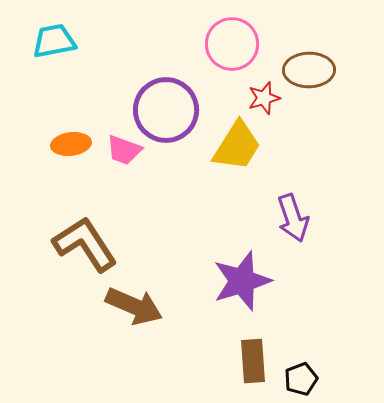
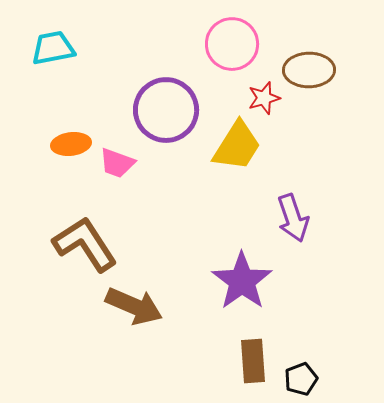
cyan trapezoid: moved 1 px left, 7 px down
pink trapezoid: moved 7 px left, 13 px down
purple star: rotated 18 degrees counterclockwise
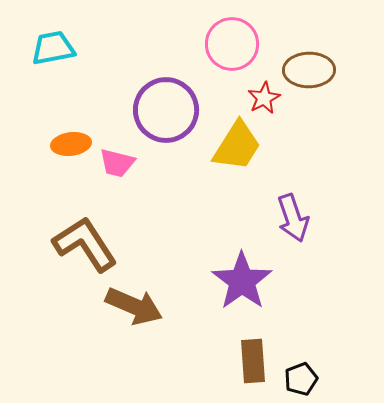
red star: rotated 12 degrees counterclockwise
pink trapezoid: rotated 6 degrees counterclockwise
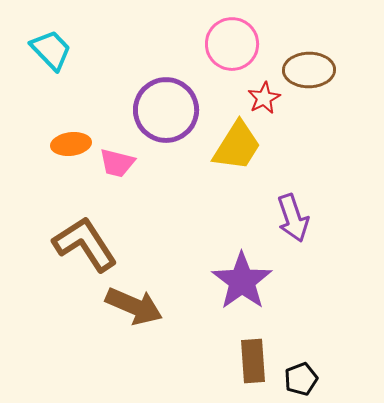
cyan trapezoid: moved 2 px left, 2 px down; rotated 57 degrees clockwise
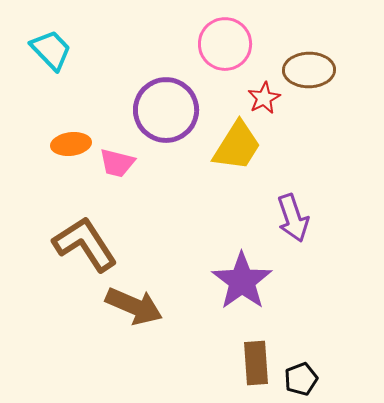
pink circle: moved 7 px left
brown rectangle: moved 3 px right, 2 px down
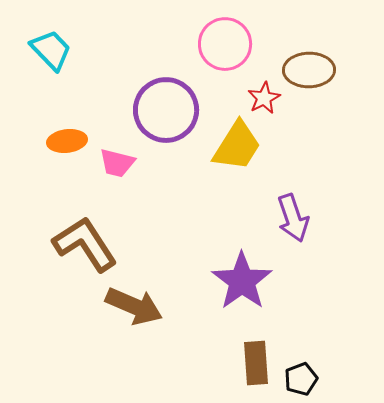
orange ellipse: moved 4 px left, 3 px up
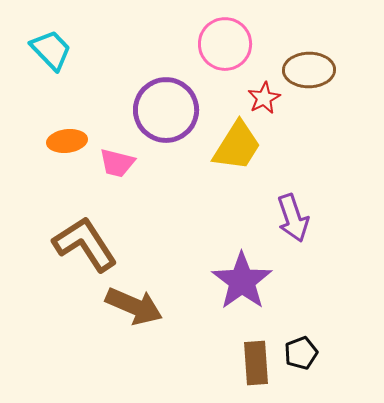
black pentagon: moved 26 px up
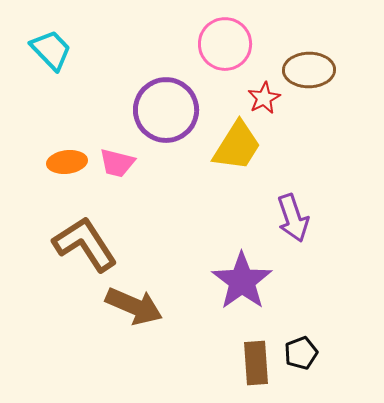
orange ellipse: moved 21 px down
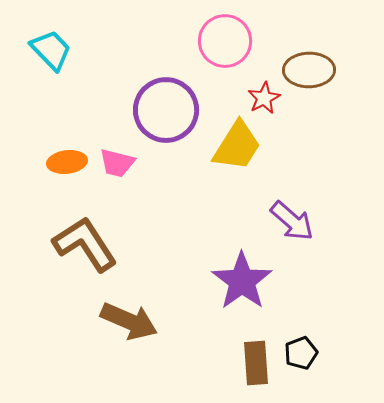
pink circle: moved 3 px up
purple arrow: moved 1 px left, 3 px down; rotated 30 degrees counterclockwise
brown arrow: moved 5 px left, 15 px down
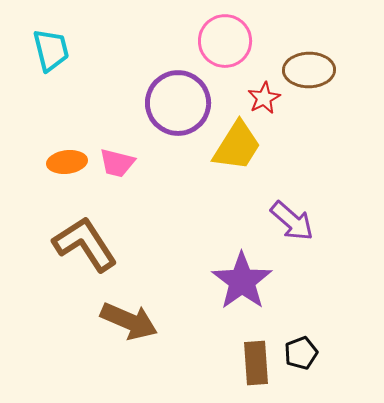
cyan trapezoid: rotated 30 degrees clockwise
purple circle: moved 12 px right, 7 px up
